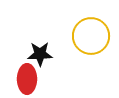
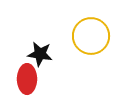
black star: rotated 10 degrees clockwise
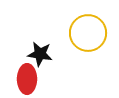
yellow circle: moved 3 px left, 3 px up
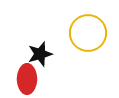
black star: rotated 25 degrees counterclockwise
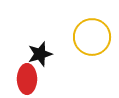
yellow circle: moved 4 px right, 4 px down
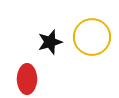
black star: moved 10 px right, 12 px up
